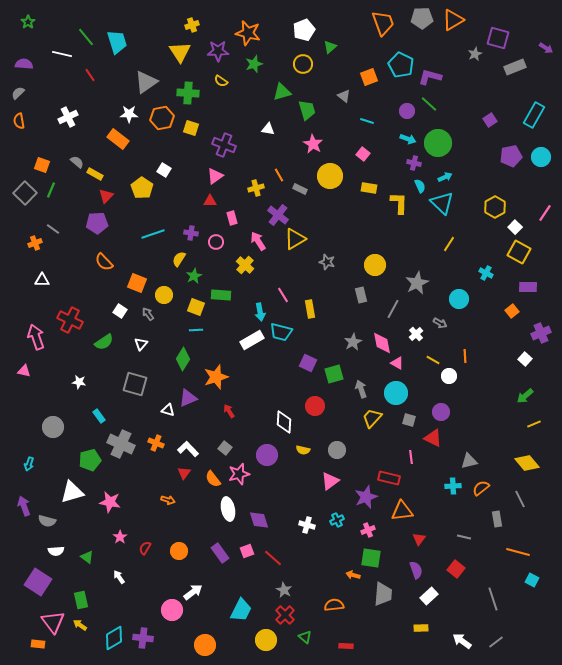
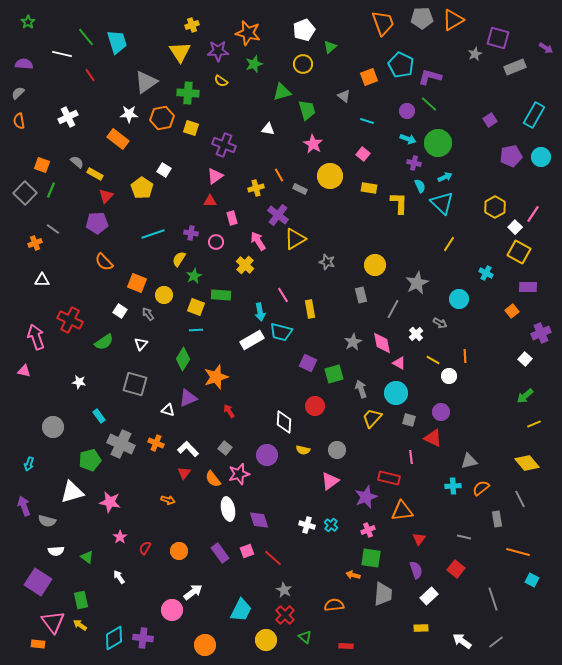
pink line at (545, 213): moved 12 px left, 1 px down
pink triangle at (397, 363): moved 2 px right
cyan cross at (337, 520): moved 6 px left, 5 px down; rotated 24 degrees counterclockwise
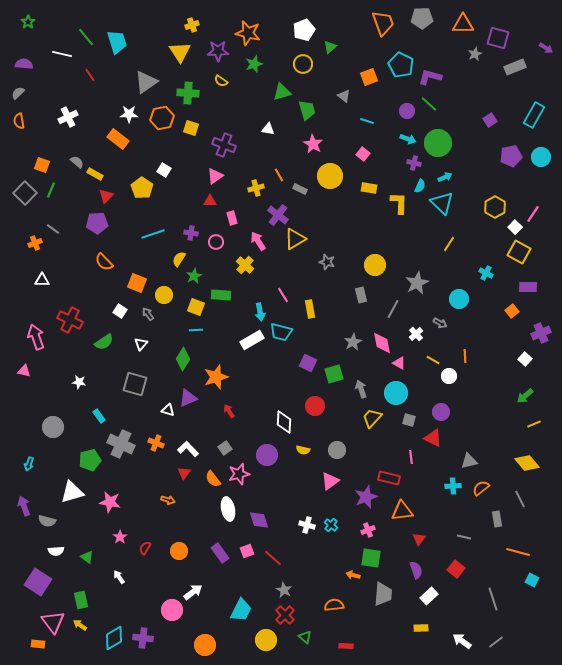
orange triangle at (453, 20): moved 10 px right, 4 px down; rotated 30 degrees clockwise
cyan semicircle at (420, 186): rotated 48 degrees clockwise
gray square at (225, 448): rotated 16 degrees clockwise
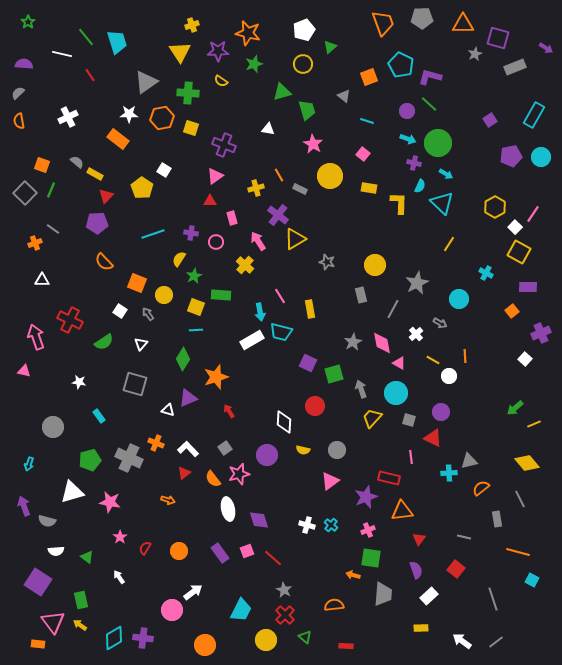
cyan arrow at (445, 177): moved 1 px right, 3 px up; rotated 56 degrees clockwise
pink line at (283, 295): moved 3 px left, 1 px down
green arrow at (525, 396): moved 10 px left, 12 px down
gray cross at (121, 444): moved 8 px right, 14 px down
red triangle at (184, 473): rotated 16 degrees clockwise
cyan cross at (453, 486): moved 4 px left, 13 px up
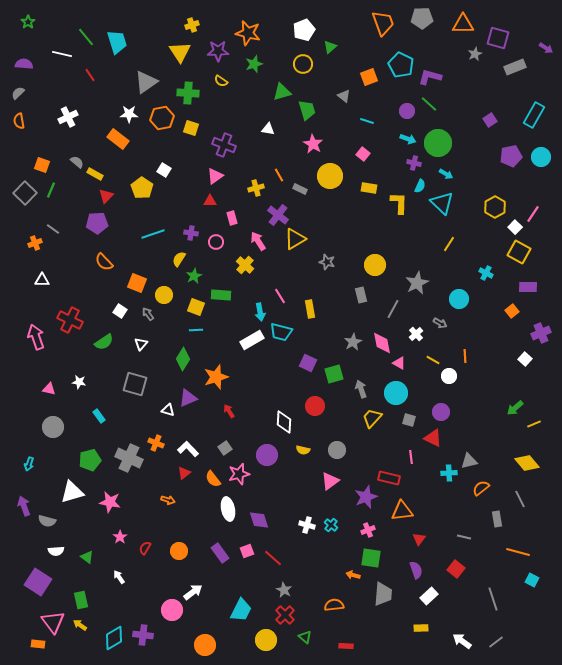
pink triangle at (24, 371): moved 25 px right, 18 px down
purple cross at (143, 638): moved 3 px up
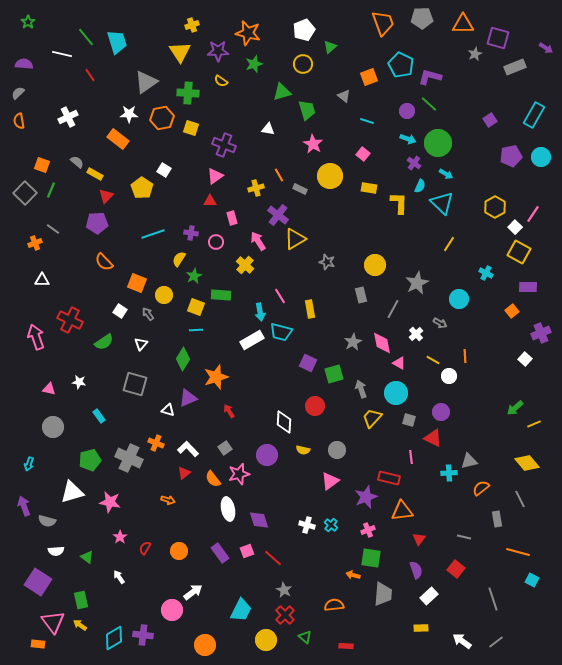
purple cross at (414, 163): rotated 24 degrees clockwise
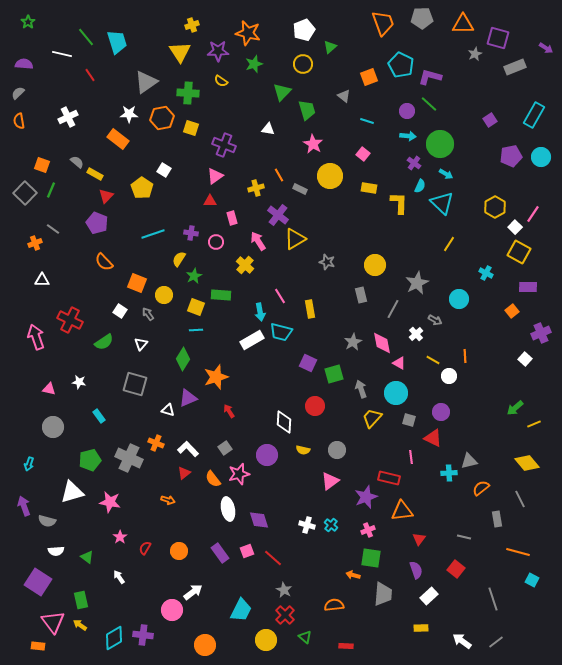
green triangle at (282, 92): rotated 30 degrees counterclockwise
cyan arrow at (408, 139): moved 3 px up; rotated 14 degrees counterclockwise
green circle at (438, 143): moved 2 px right, 1 px down
purple pentagon at (97, 223): rotated 25 degrees clockwise
gray arrow at (440, 323): moved 5 px left, 3 px up
orange rectangle at (38, 644): moved 2 px down
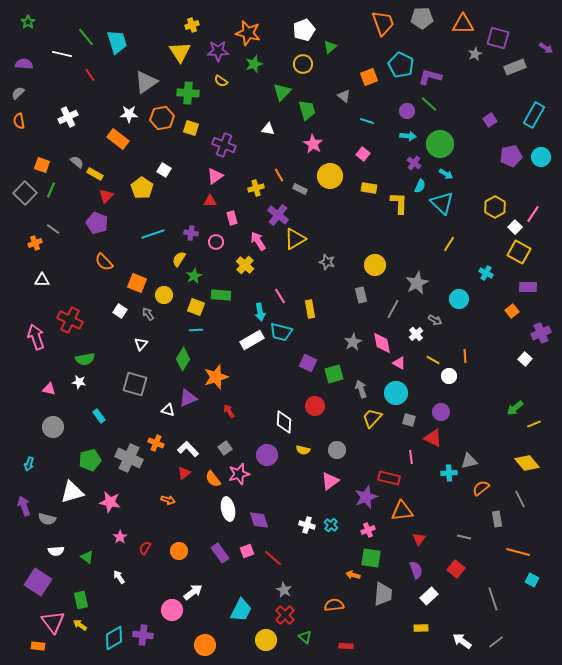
green semicircle at (104, 342): moved 19 px left, 17 px down; rotated 24 degrees clockwise
gray semicircle at (47, 521): moved 2 px up
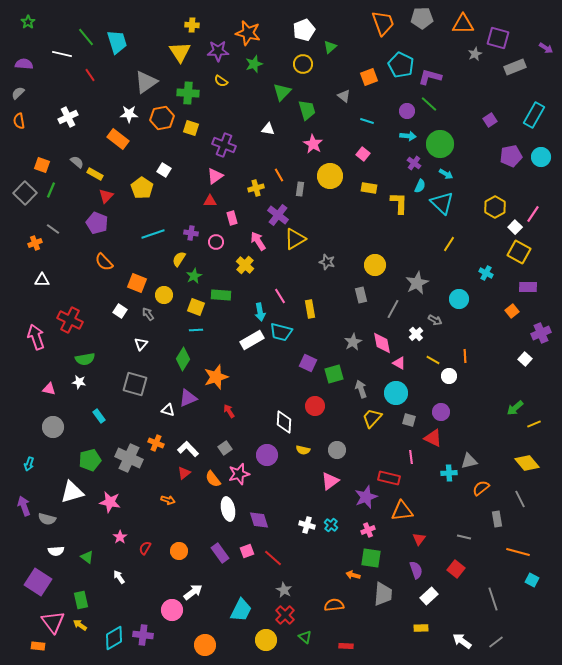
yellow cross at (192, 25): rotated 24 degrees clockwise
gray rectangle at (300, 189): rotated 72 degrees clockwise
